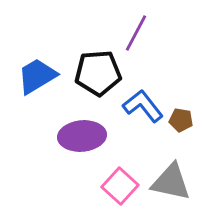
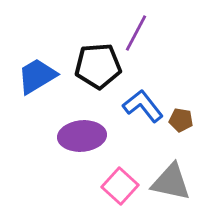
black pentagon: moved 7 px up
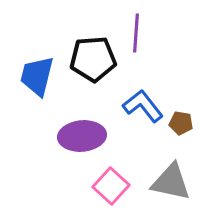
purple line: rotated 24 degrees counterclockwise
black pentagon: moved 5 px left, 7 px up
blue trapezoid: rotated 45 degrees counterclockwise
brown pentagon: moved 3 px down
pink square: moved 9 px left
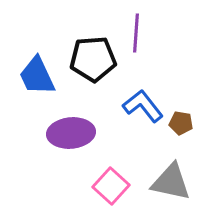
blue trapezoid: rotated 39 degrees counterclockwise
purple ellipse: moved 11 px left, 3 px up
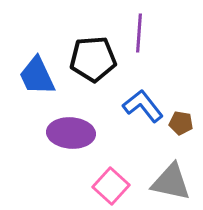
purple line: moved 3 px right
purple ellipse: rotated 9 degrees clockwise
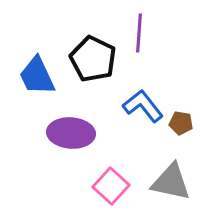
black pentagon: rotated 30 degrees clockwise
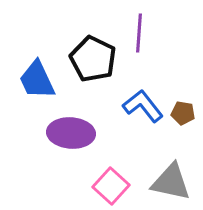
blue trapezoid: moved 4 px down
brown pentagon: moved 2 px right, 10 px up
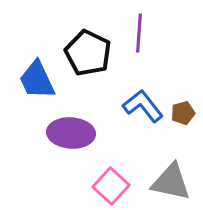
black pentagon: moved 5 px left, 6 px up
brown pentagon: rotated 25 degrees counterclockwise
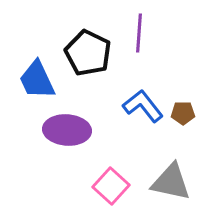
brown pentagon: rotated 15 degrees clockwise
purple ellipse: moved 4 px left, 3 px up
